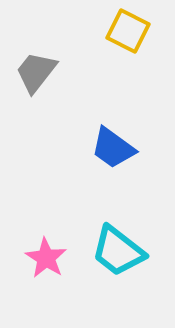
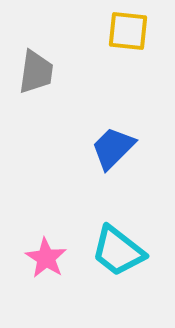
yellow square: rotated 21 degrees counterclockwise
gray trapezoid: rotated 150 degrees clockwise
blue trapezoid: rotated 99 degrees clockwise
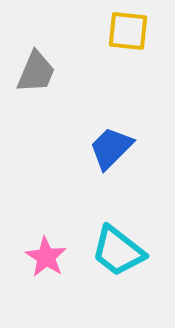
gray trapezoid: rotated 15 degrees clockwise
blue trapezoid: moved 2 px left
pink star: moved 1 px up
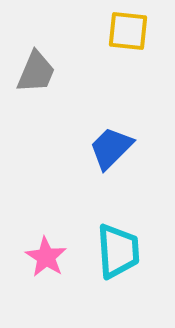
cyan trapezoid: rotated 132 degrees counterclockwise
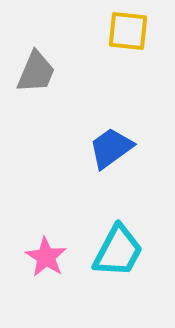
blue trapezoid: rotated 9 degrees clockwise
cyan trapezoid: rotated 32 degrees clockwise
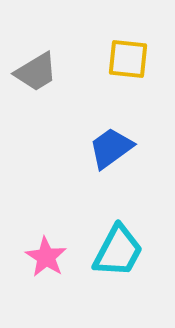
yellow square: moved 28 px down
gray trapezoid: rotated 36 degrees clockwise
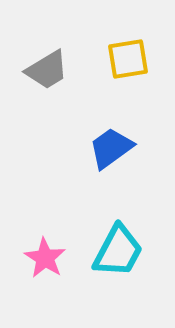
yellow square: rotated 15 degrees counterclockwise
gray trapezoid: moved 11 px right, 2 px up
pink star: moved 1 px left, 1 px down
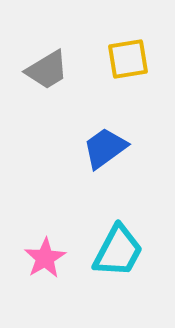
blue trapezoid: moved 6 px left
pink star: rotated 9 degrees clockwise
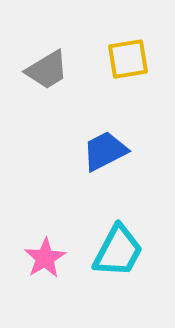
blue trapezoid: moved 3 px down; rotated 9 degrees clockwise
